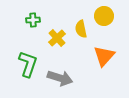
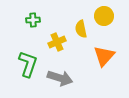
yellow cross: moved 4 px down; rotated 18 degrees clockwise
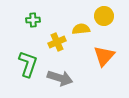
yellow semicircle: rotated 96 degrees clockwise
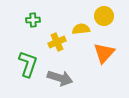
orange triangle: moved 3 px up
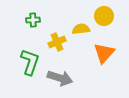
green L-shape: moved 2 px right, 2 px up
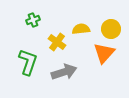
yellow circle: moved 7 px right, 13 px down
green cross: rotated 16 degrees counterclockwise
yellow cross: rotated 30 degrees counterclockwise
green L-shape: moved 2 px left
gray arrow: moved 4 px right, 6 px up; rotated 35 degrees counterclockwise
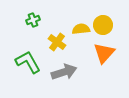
yellow circle: moved 8 px left, 4 px up
green L-shape: rotated 48 degrees counterclockwise
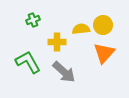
yellow cross: rotated 36 degrees counterclockwise
gray arrow: rotated 60 degrees clockwise
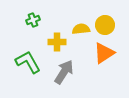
yellow circle: moved 2 px right
orange triangle: rotated 15 degrees clockwise
gray arrow: rotated 100 degrees counterclockwise
